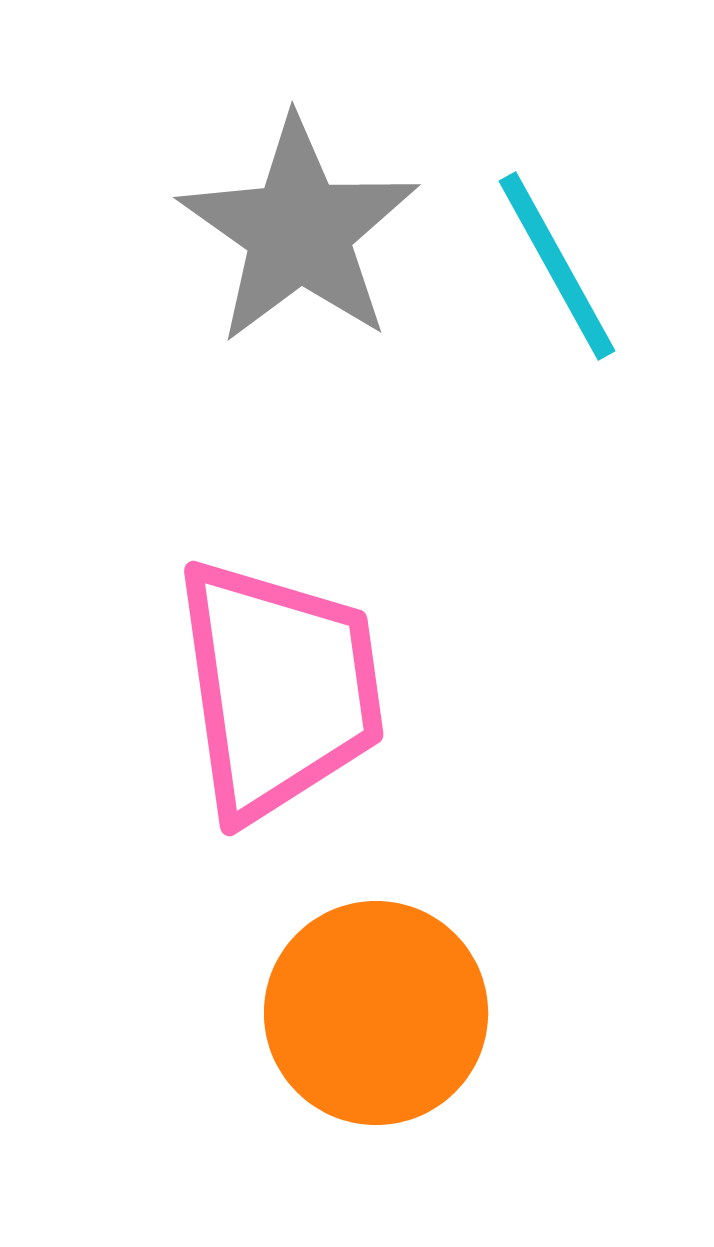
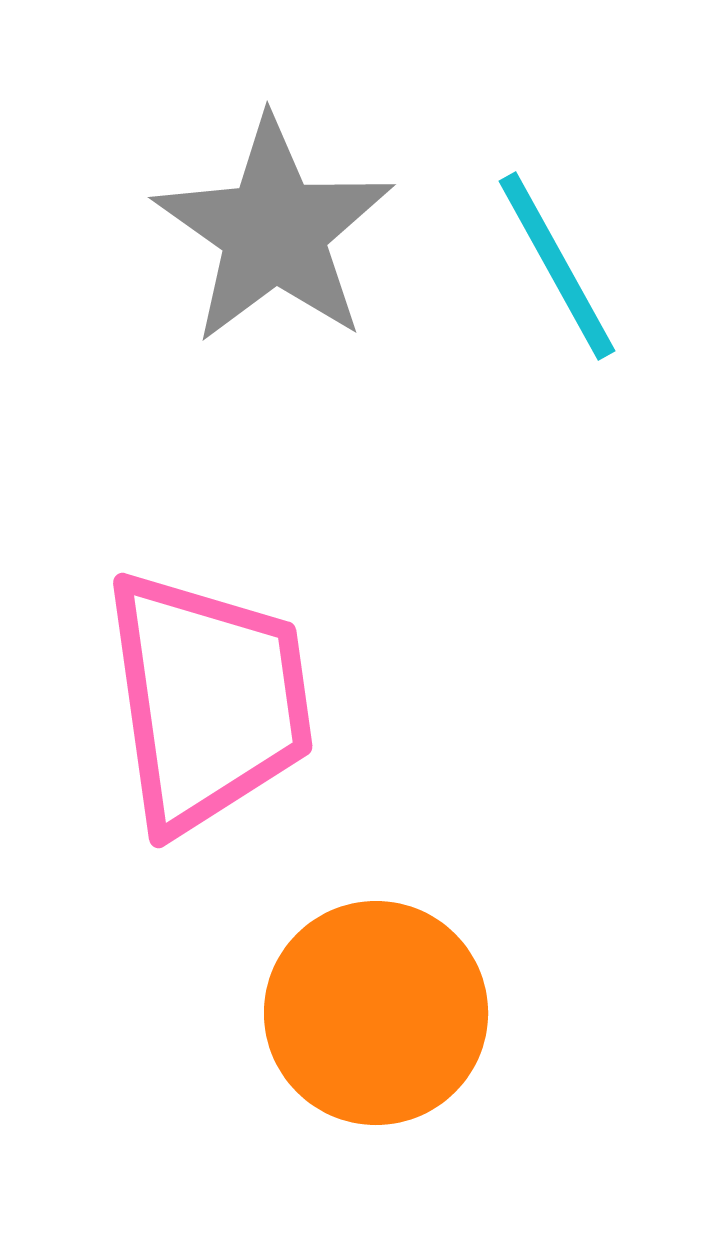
gray star: moved 25 px left
pink trapezoid: moved 71 px left, 12 px down
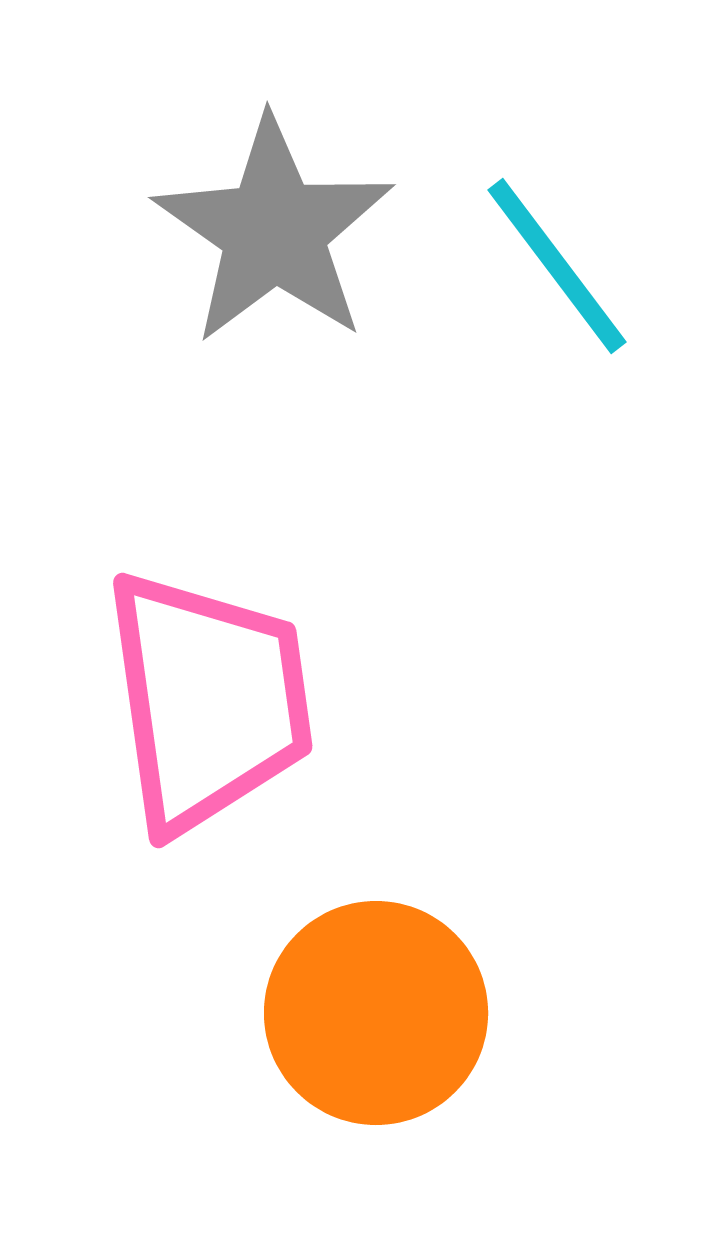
cyan line: rotated 8 degrees counterclockwise
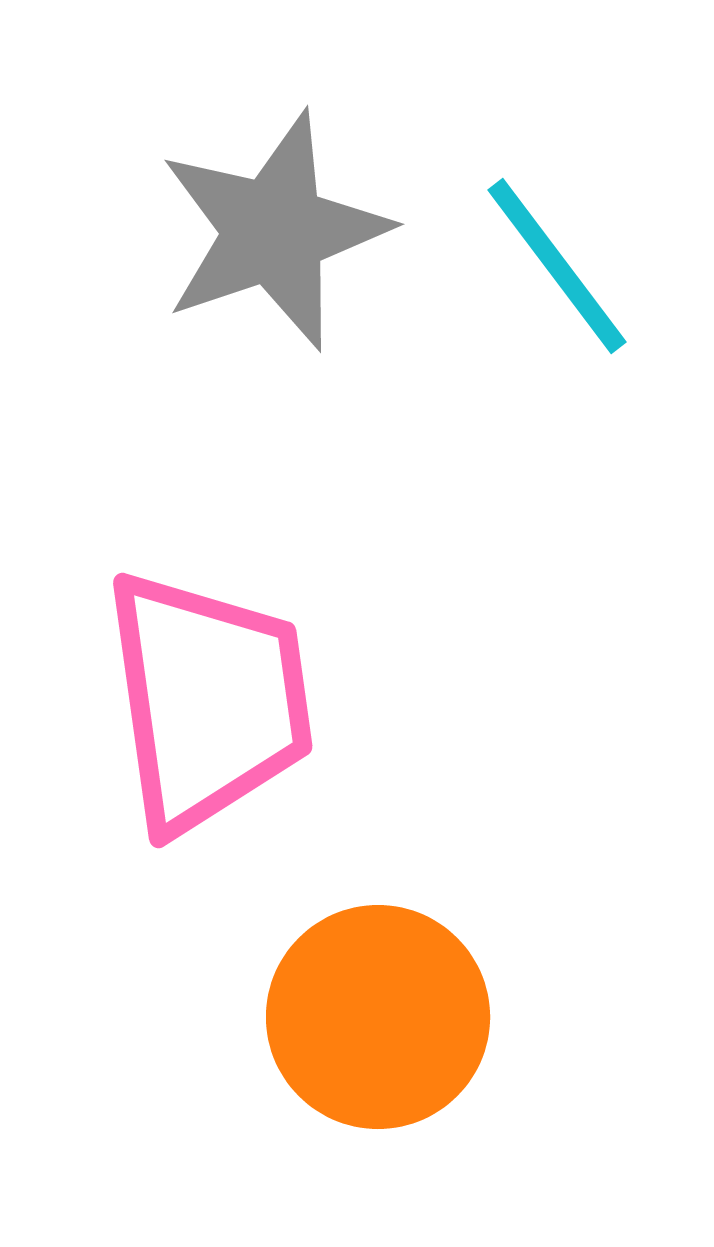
gray star: rotated 18 degrees clockwise
orange circle: moved 2 px right, 4 px down
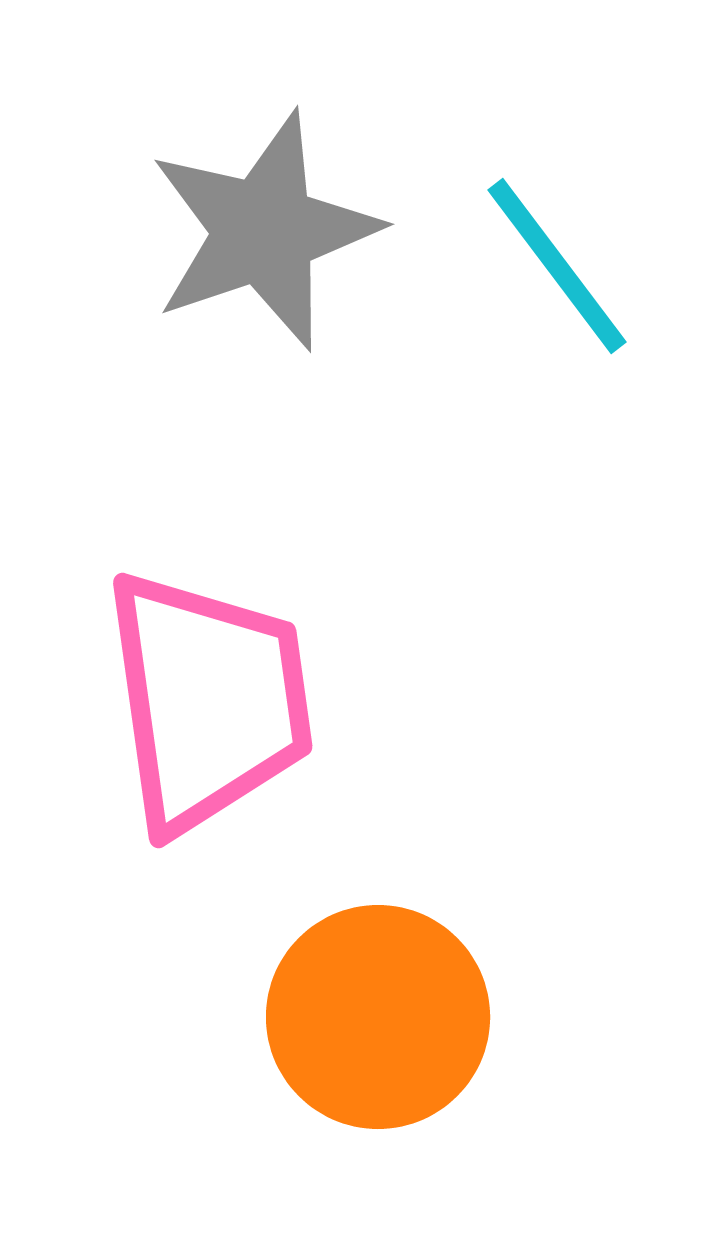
gray star: moved 10 px left
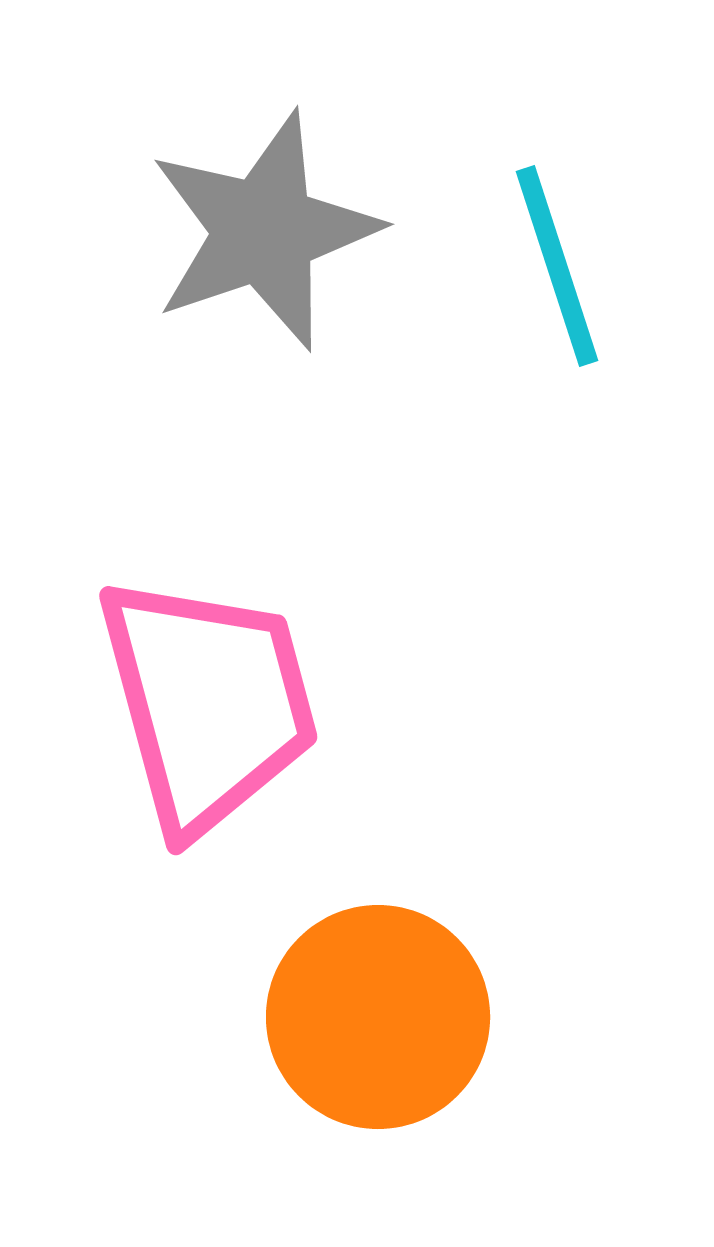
cyan line: rotated 19 degrees clockwise
pink trapezoid: moved 2 px down; rotated 7 degrees counterclockwise
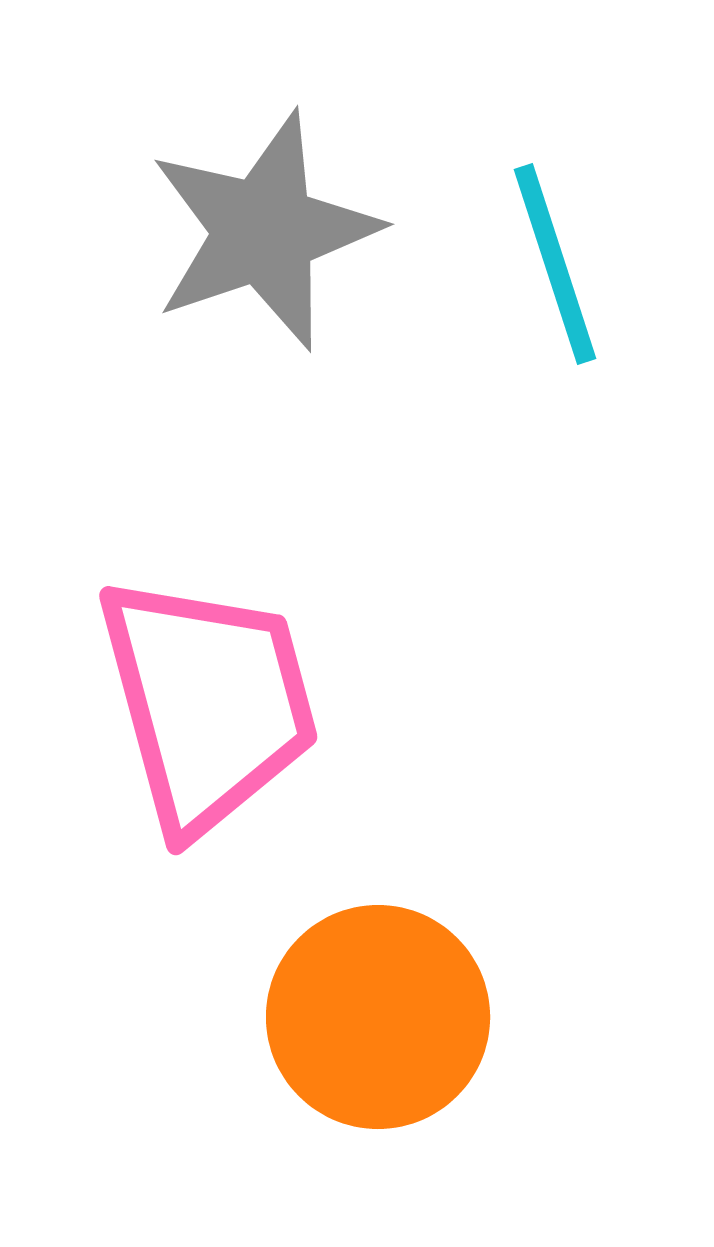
cyan line: moved 2 px left, 2 px up
